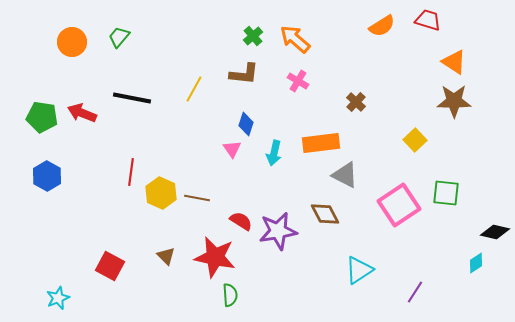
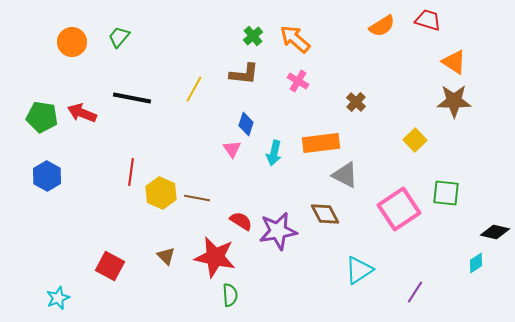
pink square: moved 4 px down
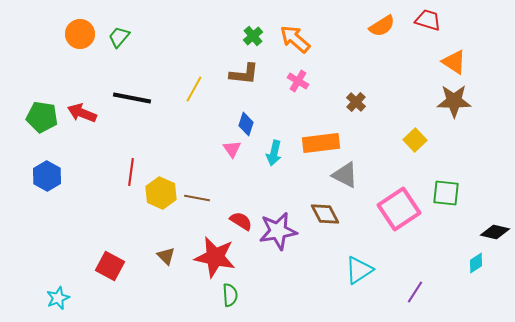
orange circle: moved 8 px right, 8 px up
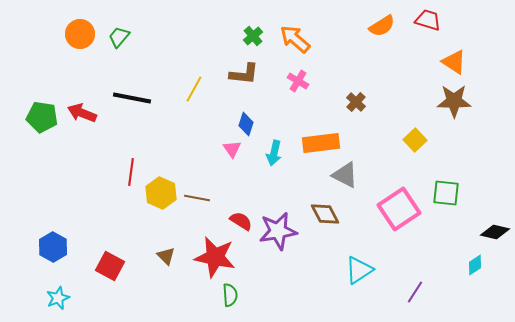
blue hexagon: moved 6 px right, 71 px down
cyan diamond: moved 1 px left, 2 px down
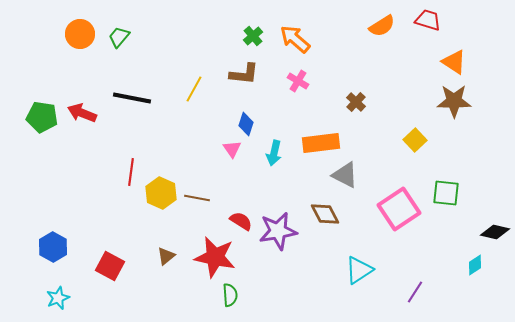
brown triangle: rotated 36 degrees clockwise
